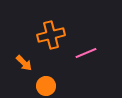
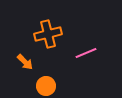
orange cross: moved 3 px left, 1 px up
orange arrow: moved 1 px right, 1 px up
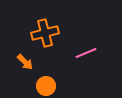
orange cross: moved 3 px left, 1 px up
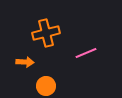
orange cross: moved 1 px right
orange arrow: rotated 42 degrees counterclockwise
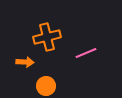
orange cross: moved 1 px right, 4 px down
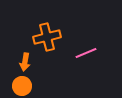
orange arrow: rotated 96 degrees clockwise
orange circle: moved 24 px left
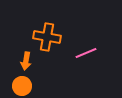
orange cross: rotated 24 degrees clockwise
orange arrow: moved 1 px right, 1 px up
